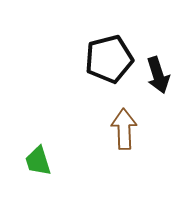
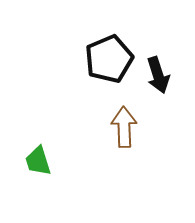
black pentagon: rotated 9 degrees counterclockwise
brown arrow: moved 2 px up
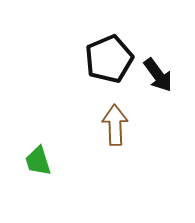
black arrow: rotated 18 degrees counterclockwise
brown arrow: moved 9 px left, 2 px up
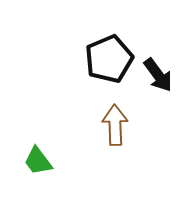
green trapezoid: rotated 20 degrees counterclockwise
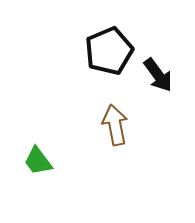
black pentagon: moved 8 px up
brown arrow: rotated 9 degrees counterclockwise
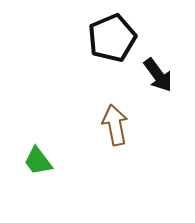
black pentagon: moved 3 px right, 13 px up
